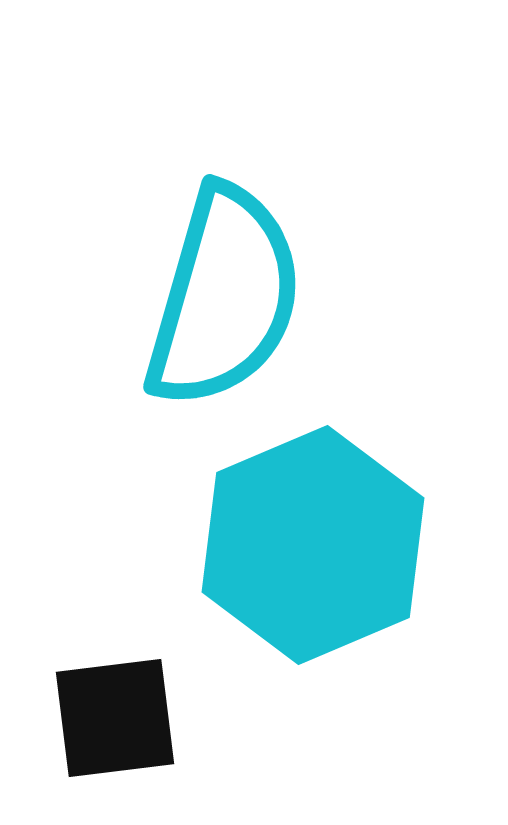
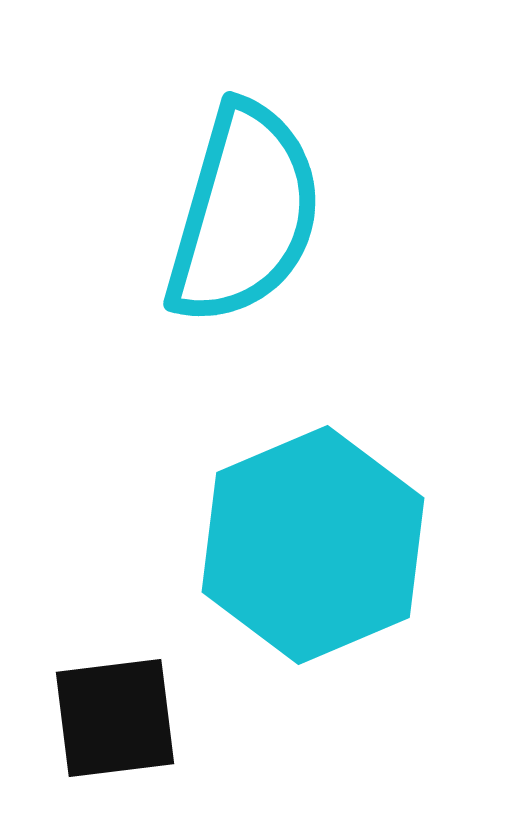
cyan semicircle: moved 20 px right, 83 px up
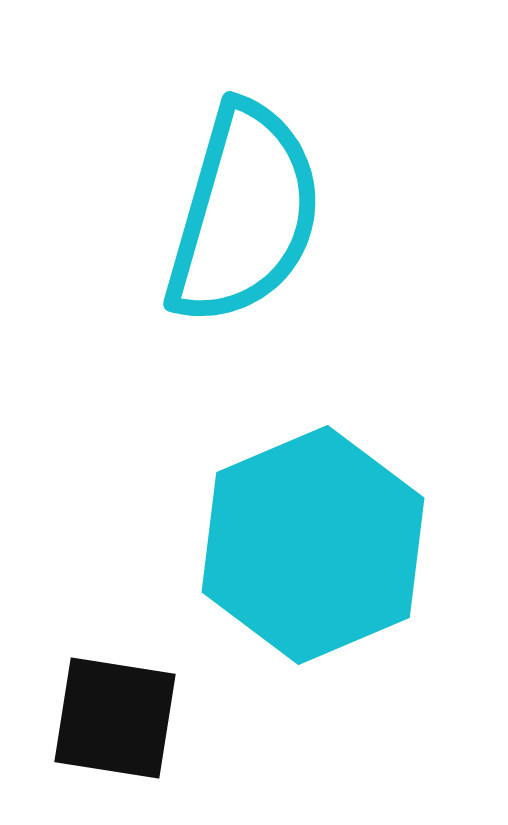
black square: rotated 16 degrees clockwise
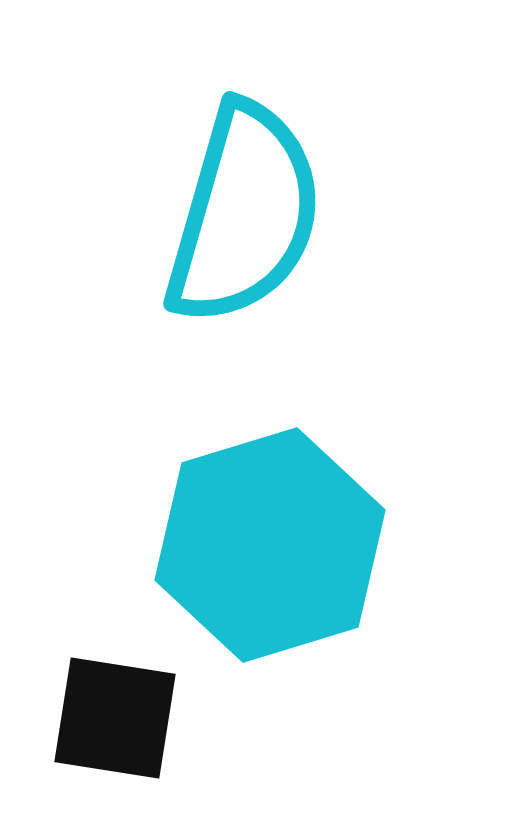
cyan hexagon: moved 43 px left; rotated 6 degrees clockwise
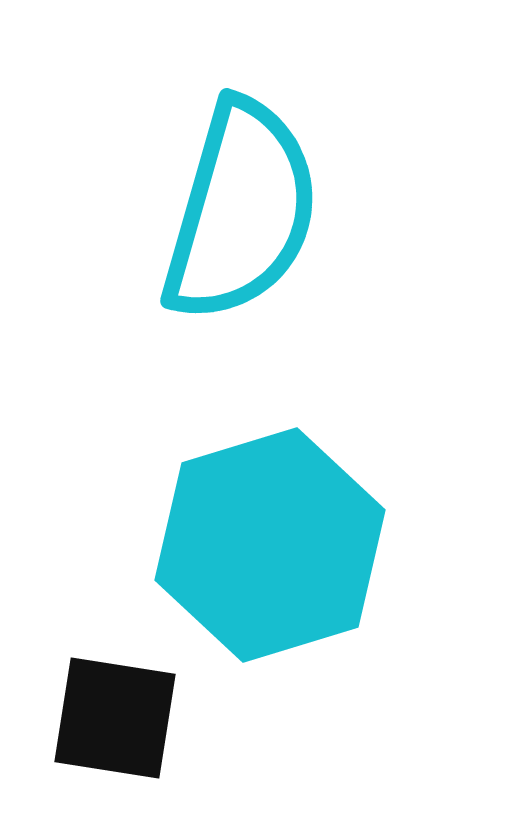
cyan semicircle: moved 3 px left, 3 px up
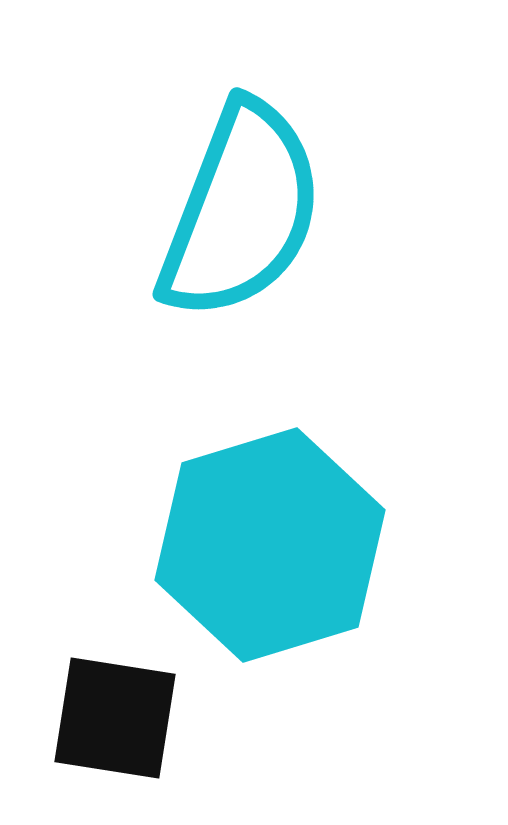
cyan semicircle: rotated 5 degrees clockwise
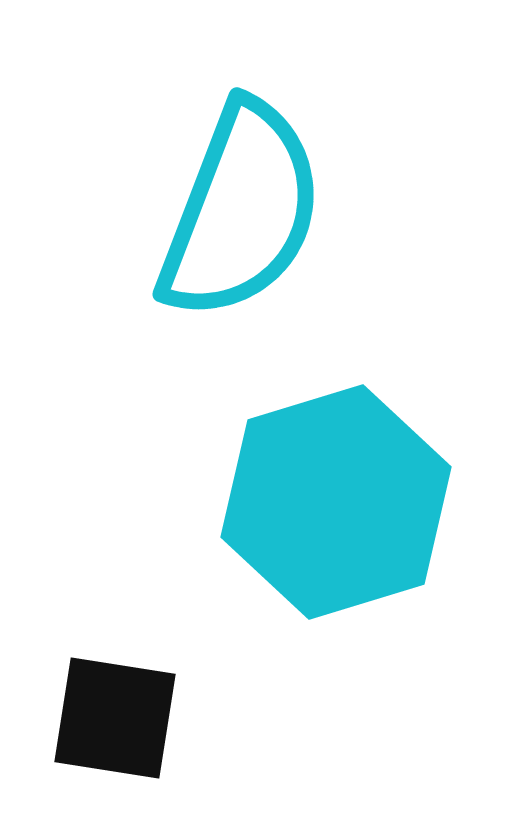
cyan hexagon: moved 66 px right, 43 px up
